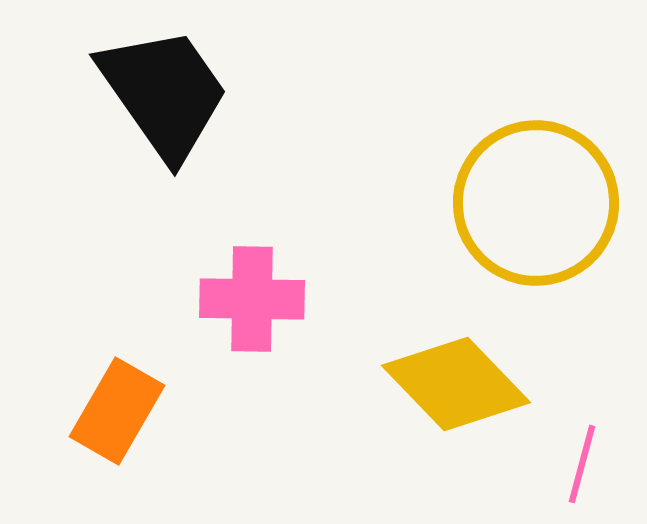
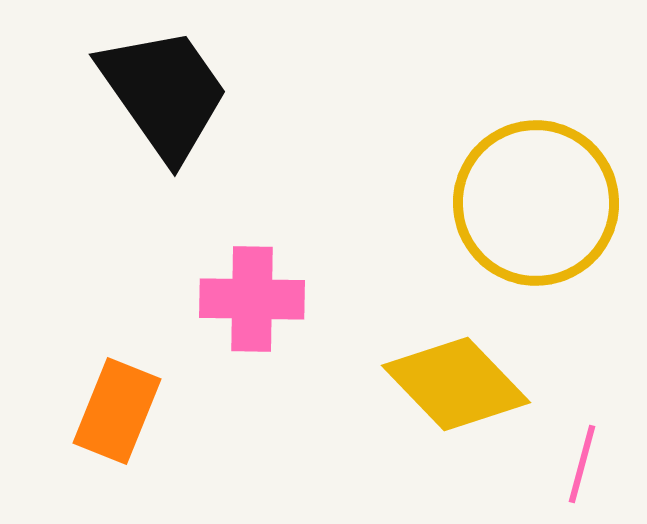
orange rectangle: rotated 8 degrees counterclockwise
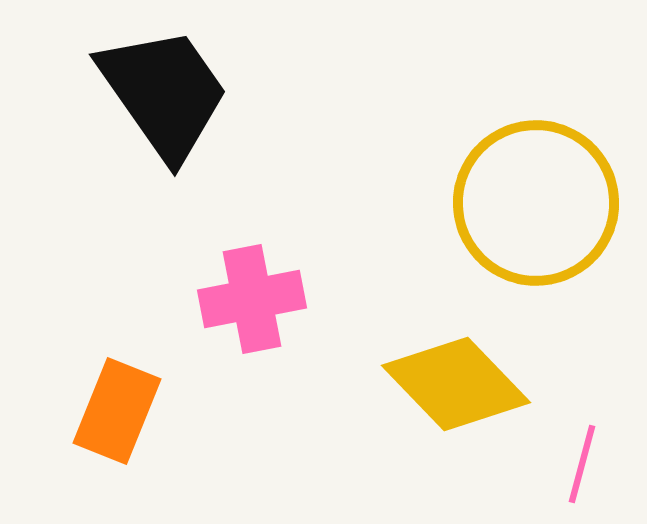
pink cross: rotated 12 degrees counterclockwise
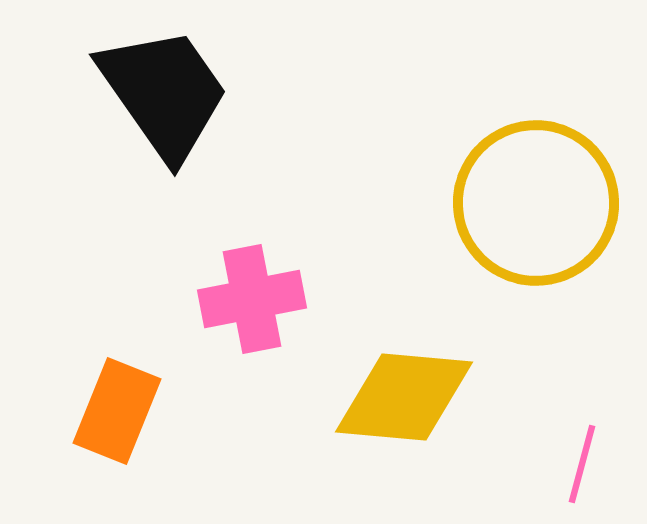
yellow diamond: moved 52 px left, 13 px down; rotated 41 degrees counterclockwise
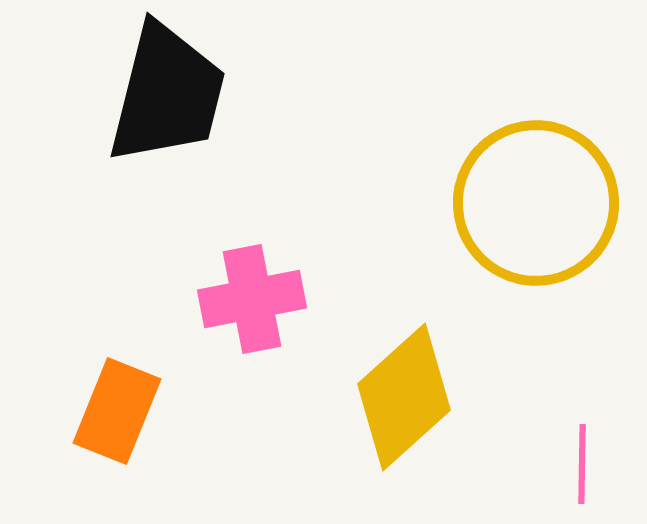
black trapezoid: moved 3 px right, 1 px down; rotated 49 degrees clockwise
yellow diamond: rotated 47 degrees counterclockwise
pink line: rotated 14 degrees counterclockwise
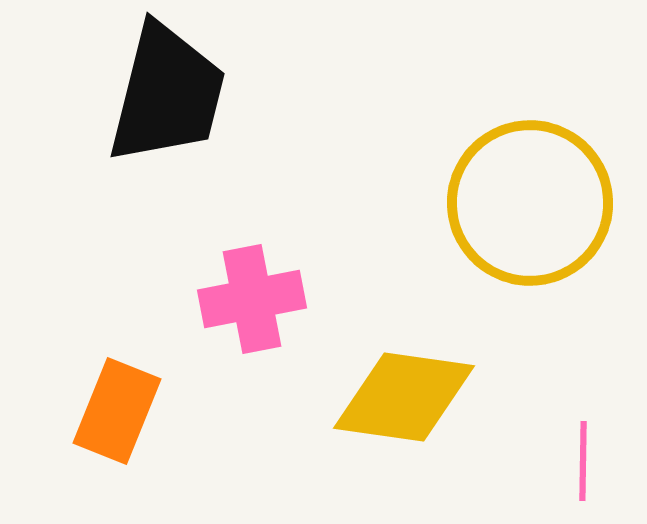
yellow circle: moved 6 px left
yellow diamond: rotated 50 degrees clockwise
pink line: moved 1 px right, 3 px up
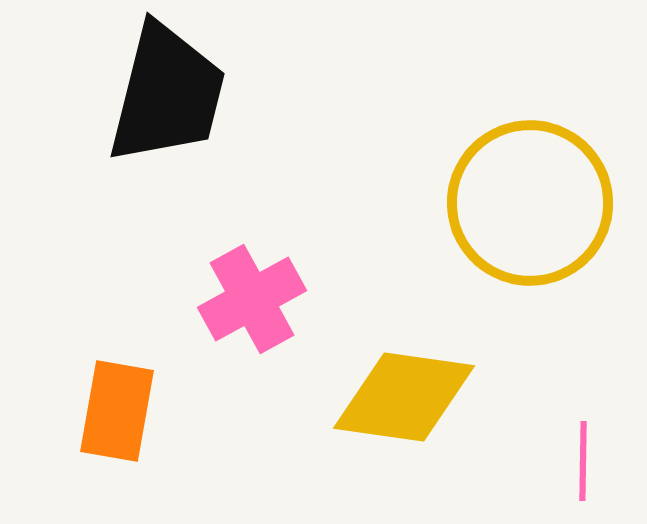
pink cross: rotated 18 degrees counterclockwise
orange rectangle: rotated 12 degrees counterclockwise
